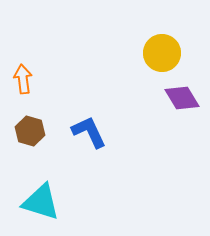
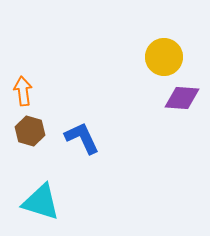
yellow circle: moved 2 px right, 4 px down
orange arrow: moved 12 px down
purple diamond: rotated 54 degrees counterclockwise
blue L-shape: moved 7 px left, 6 px down
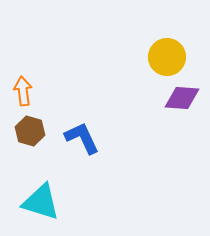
yellow circle: moved 3 px right
